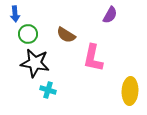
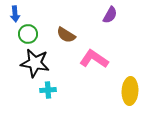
pink L-shape: moved 1 px right, 1 px down; rotated 112 degrees clockwise
cyan cross: rotated 21 degrees counterclockwise
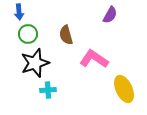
blue arrow: moved 4 px right, 2 px up
brown semicircle: rotated 42 degrees clockwise
black star: rotated 28 degrees counterclockwise
yellow ellipse: moved 6 px left, 2 px up; rotated 28 degrees counterclockwise
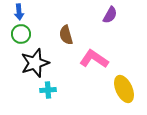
green circle: moved 7 px left
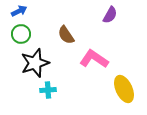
blue arrow: moved 1 px up; rotated 112 degrees counterclockwise
brown semicircle: rotated 18 degrees counterclockwise
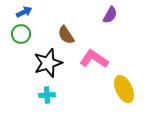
blue arrow: moved 5 px right, 1 px down
black star: moved 13 px right
cyan cross: moved 1 px left, 5 px down
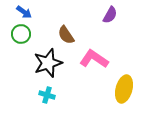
blue arrow: rotated 63 degrees clockwise
yellow ellipse: rotated 40 degrees clockwise
cyan cross: rotated 21 degrees clockwise
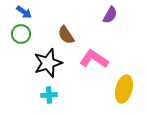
cyan cross: moved 2 px right; rotated 21 degrees counterclockwise
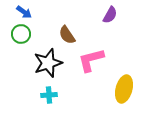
brown semicircle: moved 1 px right
pink L-shape: moved 3 px left, 1 px down; rotated 48 degrees counterclockwise
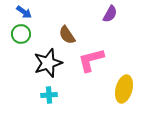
purple semicircle: moved 1 px up
